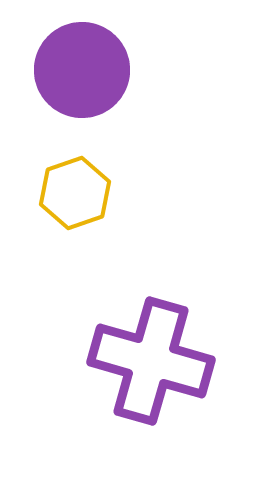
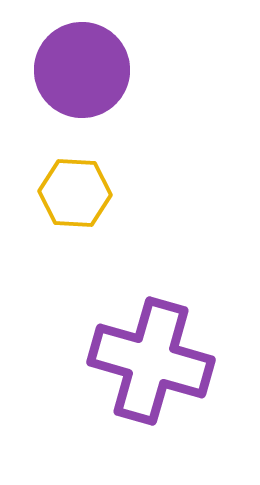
yellow hexagon: rotated 22 degrees clockwise
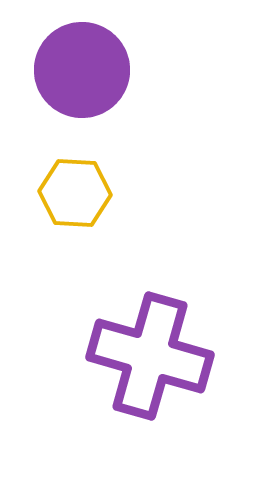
purple cross: moved 1 px left, 5 px up
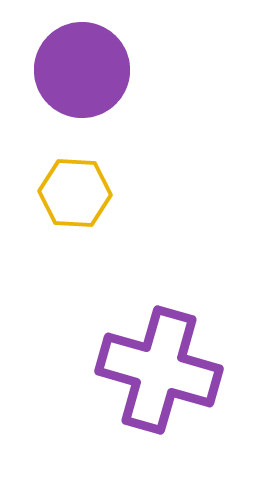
purple cross: moved 9 px right, 14 px down
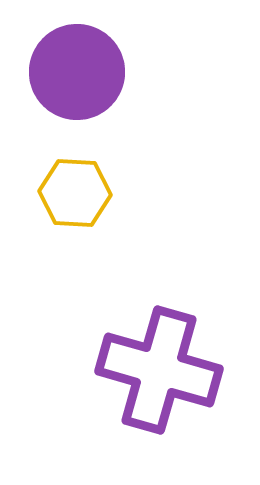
purple circle: moved 5 px left, 2 px down
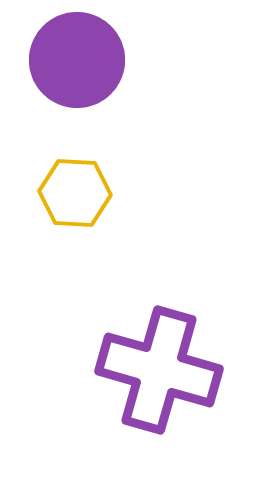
purple circle: moved 12 px up
